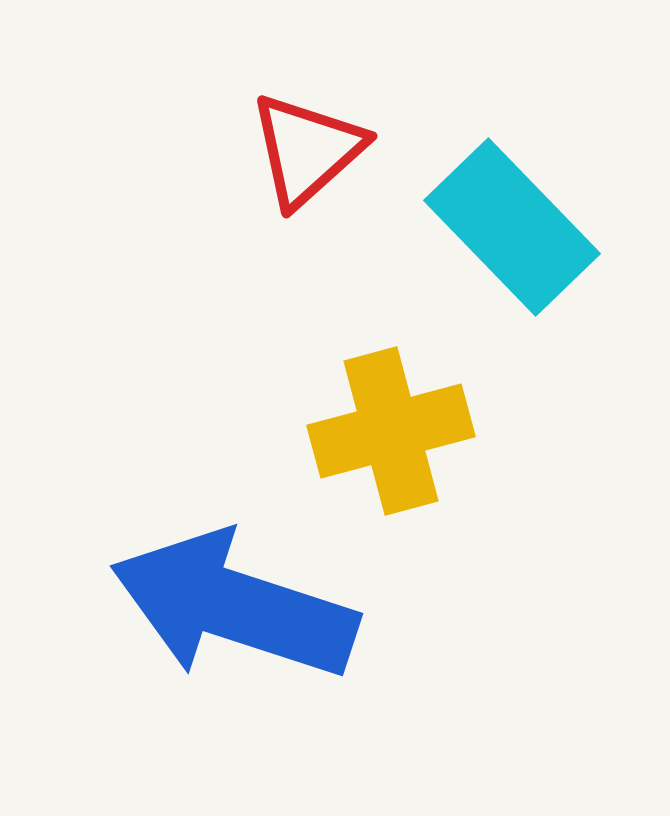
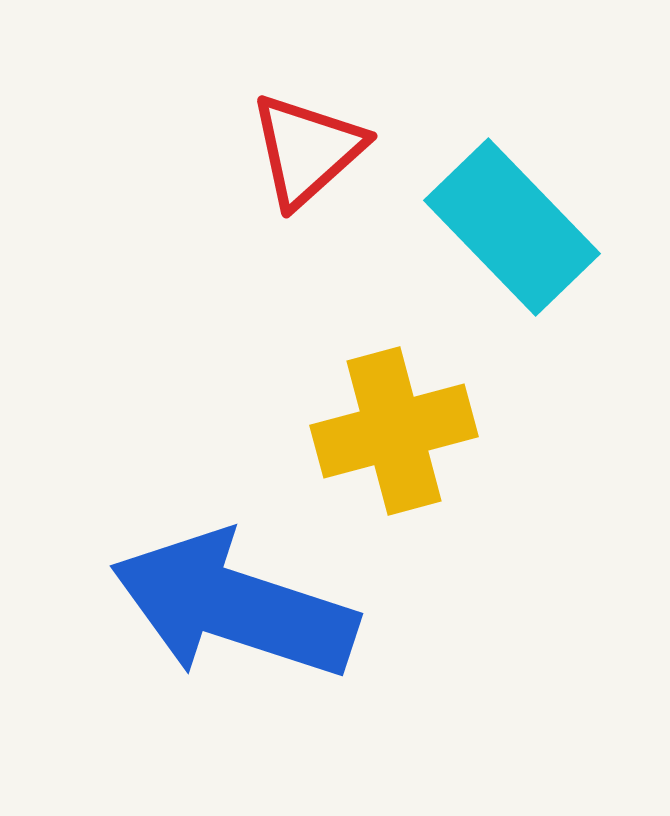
yellow cross: moved 3 px right
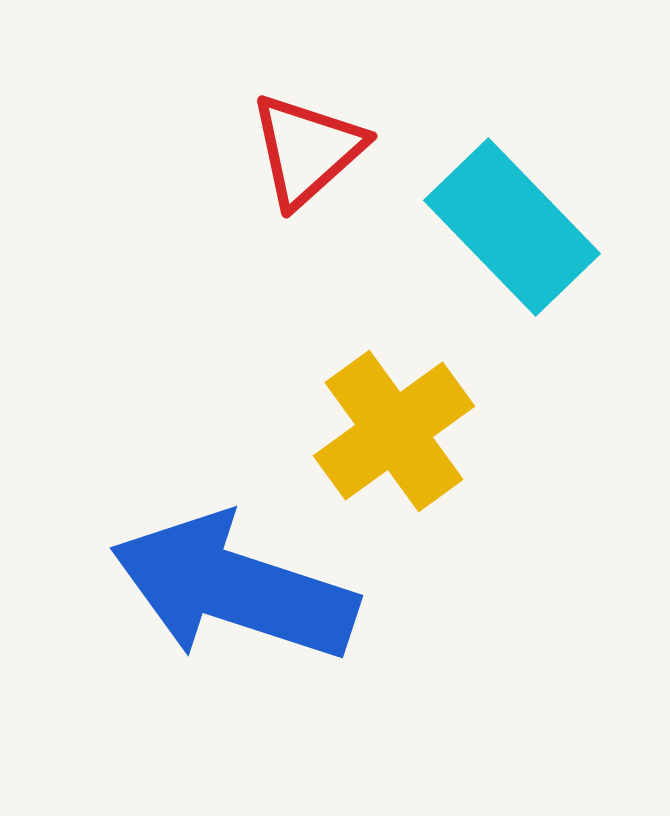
yellow cross: rotated 21 degrees counterclockwise
blue arrow: moved 18 px up
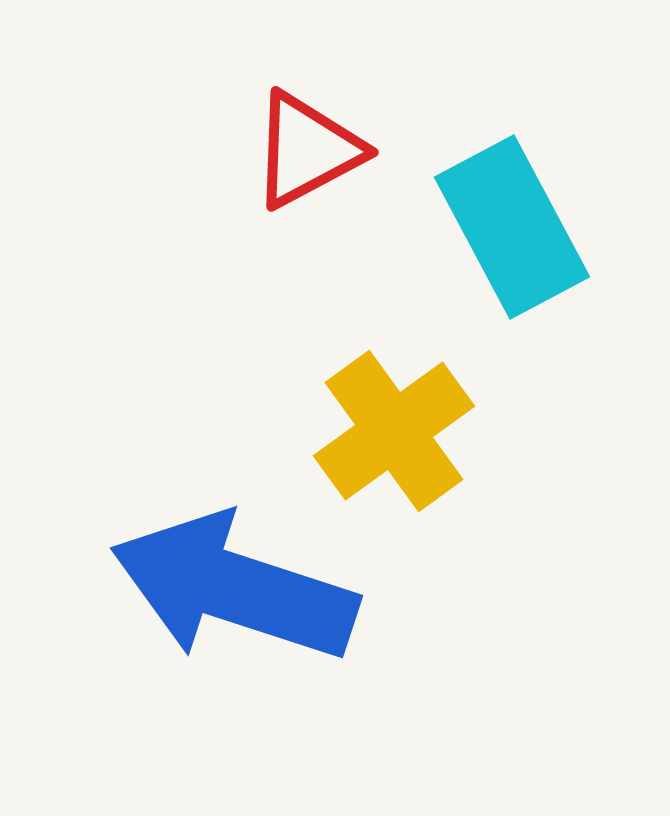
red triangle: rotated 14 degrees clockwise
cyan rectangle: rotated 16 degrees clockwise
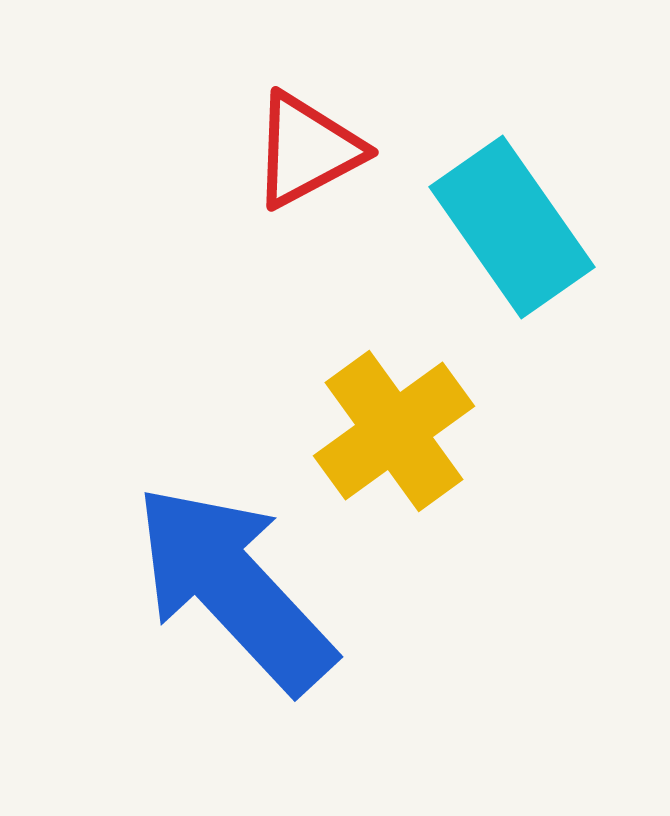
cyan rectangle: rotated 7 degrees counterclockwise
blue arrow: rotated 29 degrees clockwise
